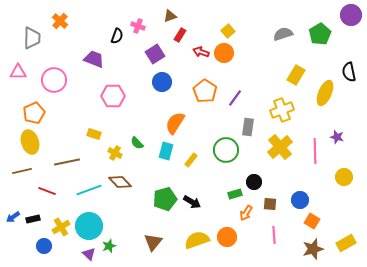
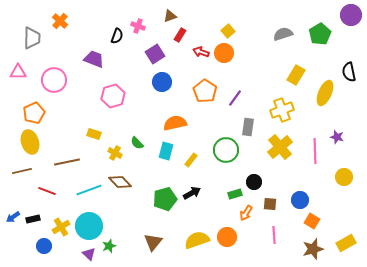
pink hexagon at (113, 96): rotated 15 degrees counterclockwise
orange semicircle at (175, 123): rotated 45 degrees clockwise
black arrow at (192, 202): moved 9 px up; rotated 60 degrees counterclockwise
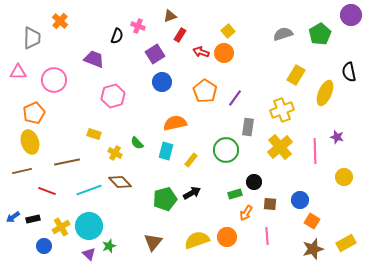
pink line at (274, 235): moved 7 px left, 1 px down
